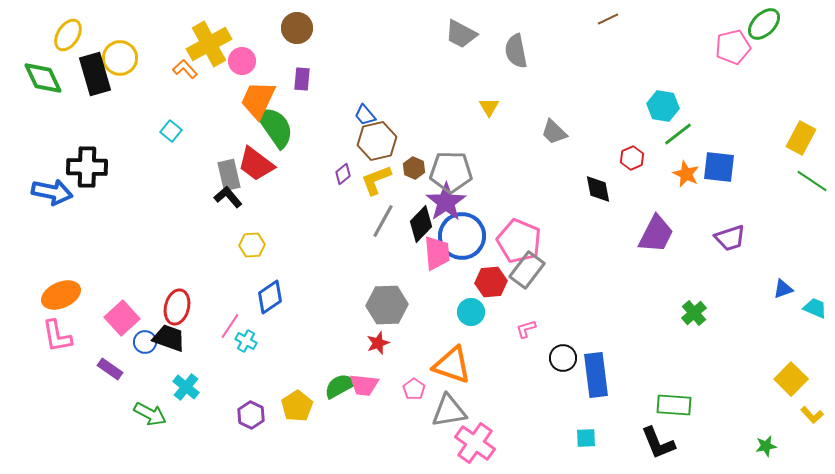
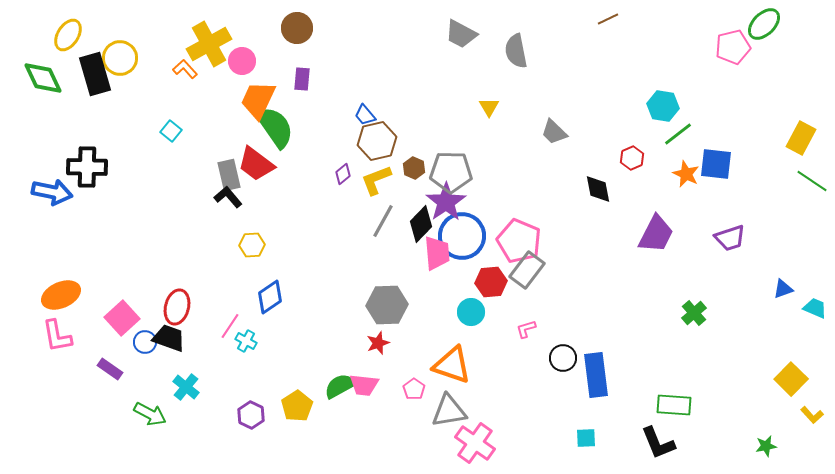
blue square at (719, 167): moved 3 px left, 3 px up
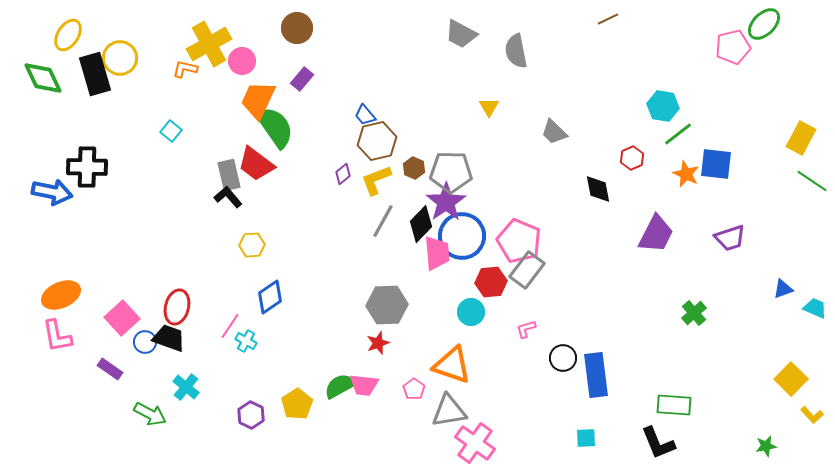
orange L-shape at (185, 69): rotated 35 degrees counterclockwise
purple rectangle at (302, 79): rotated 35 degrees clockwise
yellow pentagon at (297, 406): moved 2 px up
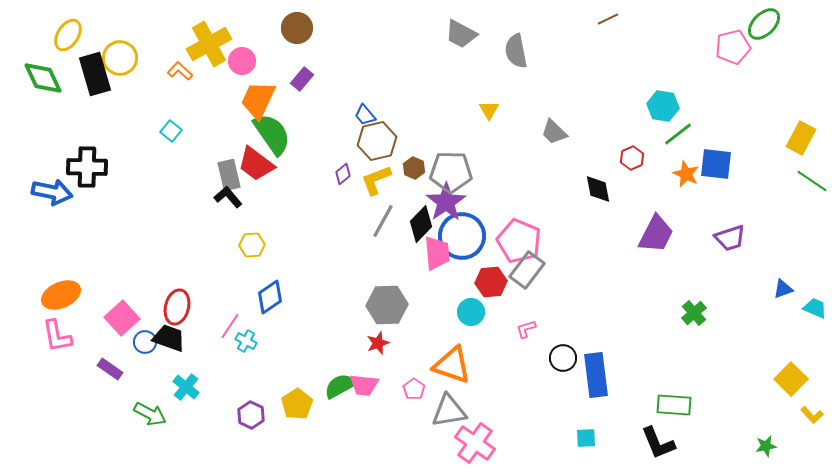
orange L-shape at (185, 69): moved 5 px left, 2 px down; rotated 30 degrees clockwise
yellow triangle at (489, 107): moved 3 px down
green semicircle at (275, 127): moved 3 px left, 7 px down
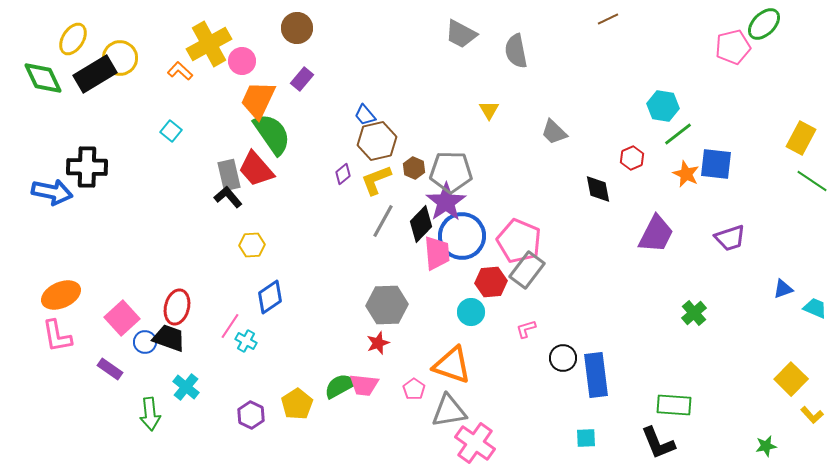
yellow ellipse at (68, 35): moved 5 px right, 4 px down
black rectangle at (95, 74): rotated 75 degrees clockwise
red trapezoid at (256, 164): moved 5 px down; rotated 12 degrees clockwise
green arrow at (150, 414): rotated 56 degrees clockwise
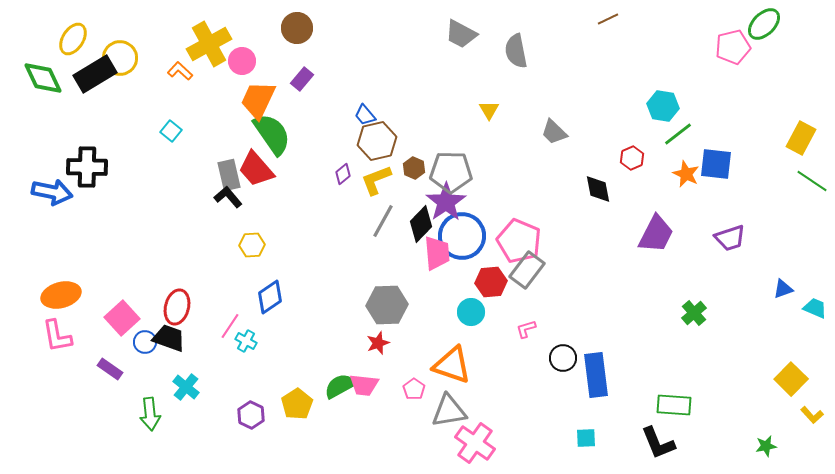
orange ellipse at (61, 295): rotated 9 degrees clockwise
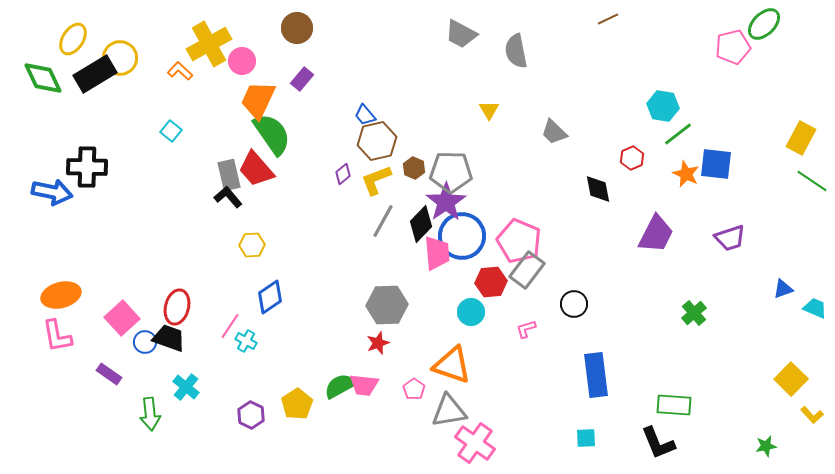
black circle at (563, 358): moved 11 px right, 54 px up
purple rectangle at (110, 369): moved 1 px left, 5 px down
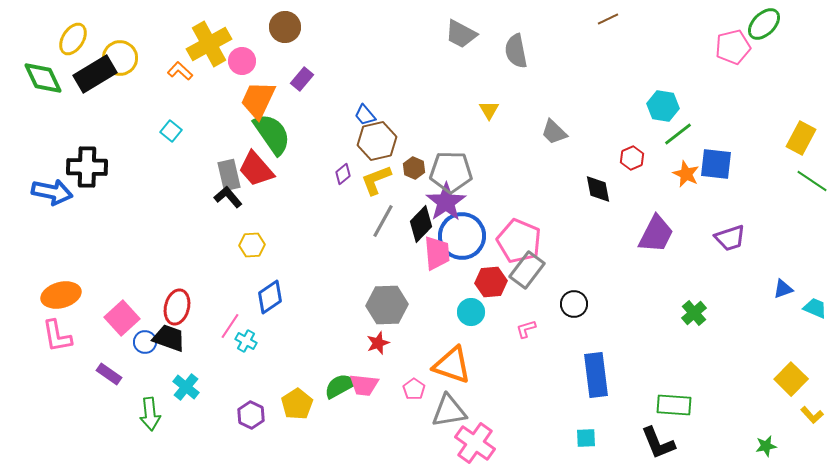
brown circle at (297, 28): moved 12 px left, 1 px up
